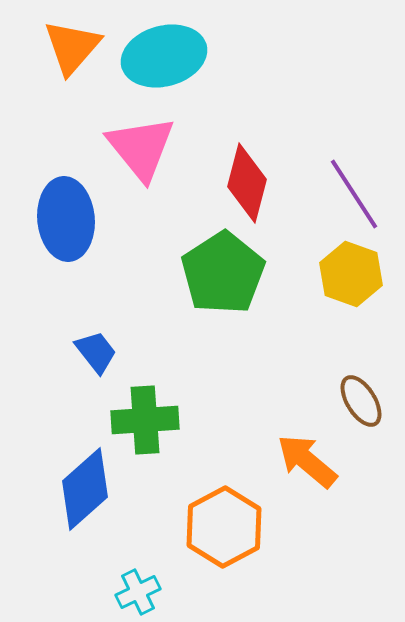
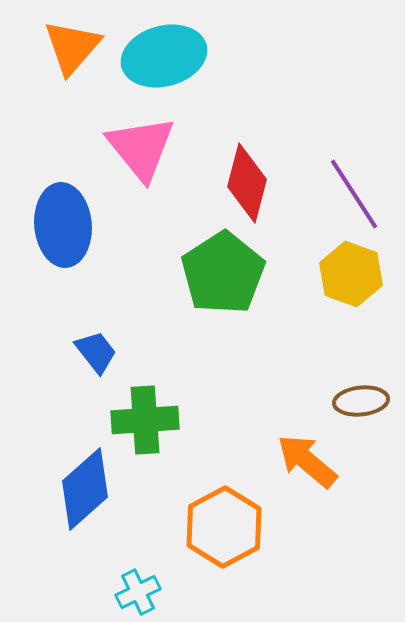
blue ellipse: moved 3 px left, 6 px down
brown ellipse: rotated 64 degrees counterclockwise
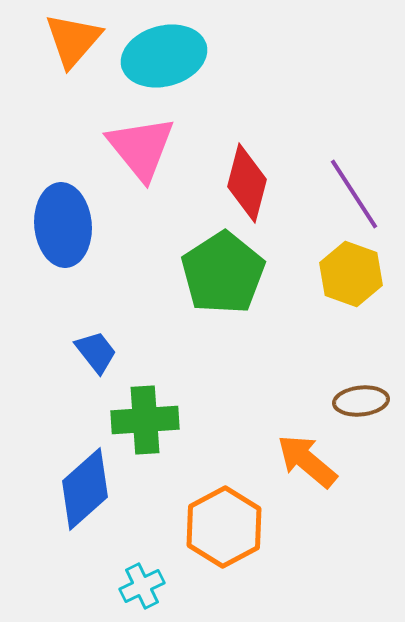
orange triangle: moved 1 px right, 7 px up
cyan cross: moved 4 px right, 6 px up
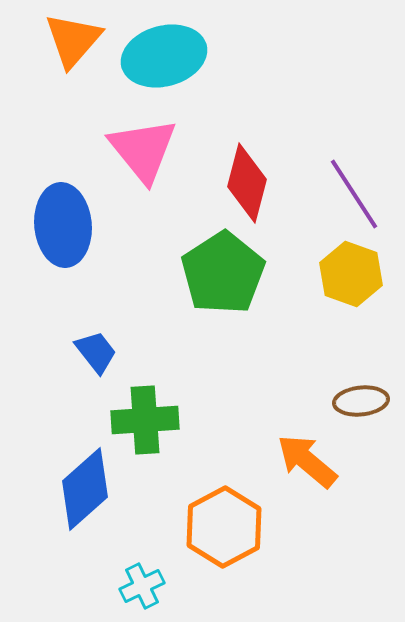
pink triangle: moved 2 px right, 2 px down
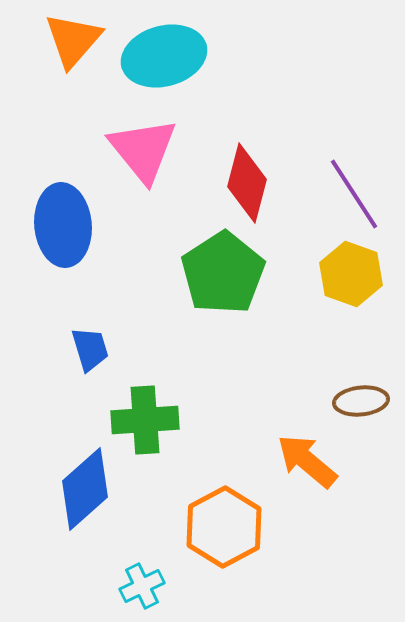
blue trapezoid: moved 6 px left, 3 px up; rotated 21 degrees clockwise
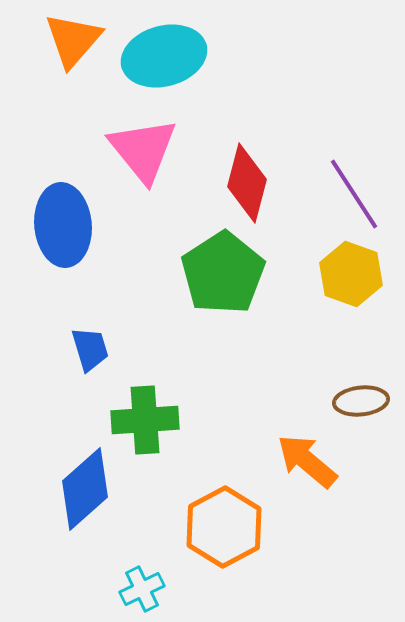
cyan cross: moved 3 px down
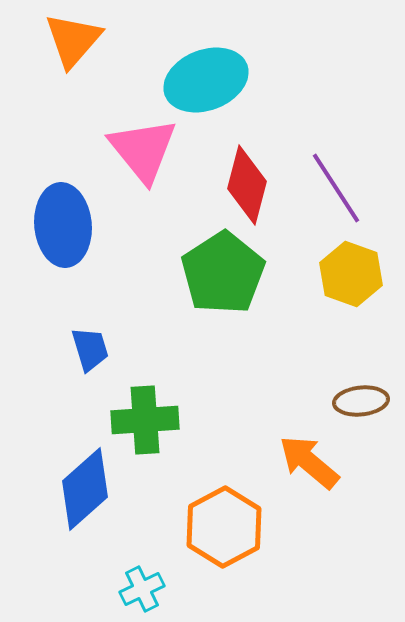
cyan ellipse: moved 42 px right, 24 px down; rotated 6 degrees counterclockwise
red diamond: moved 2 px down
purple line: moved 18 px left, 6 px up
orange arrow: moved 2 px right, 1 px down
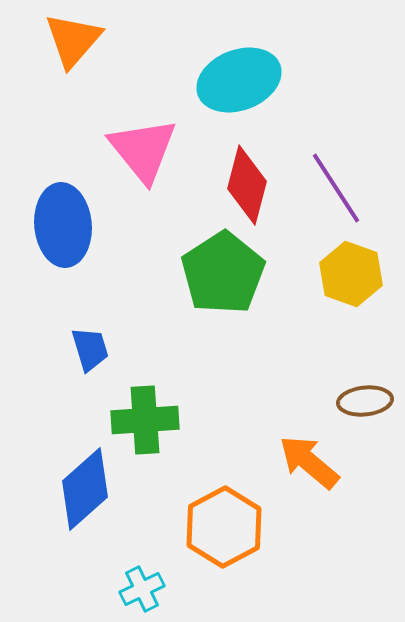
cyan ellipse: moved 33 px right
brown ellipse: moved 4 px right
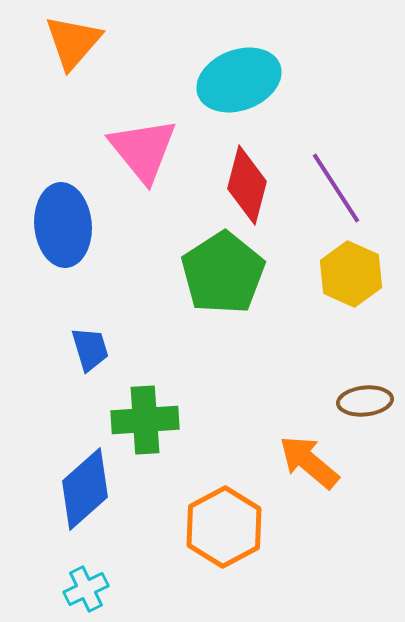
orange triangle: moved 2 px down
yellow hexagon: rotated 4 degrees clockwise
cyan cross: moved 56 px left
